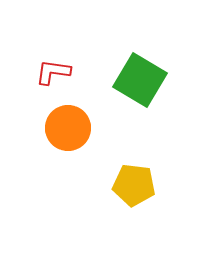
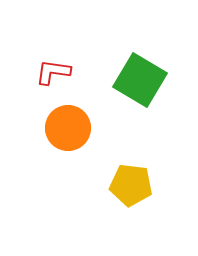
yellow pentagon: moved 3 px left
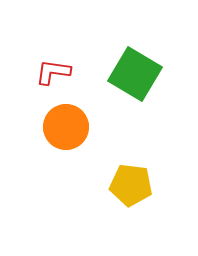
green square: moved 5 px left, 6 px up
orange circle: moved 2 px left, 1 px up
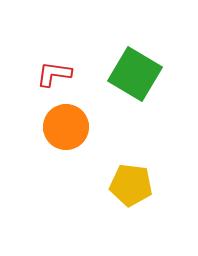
red L-shape: moved 1 px right, 2 px down
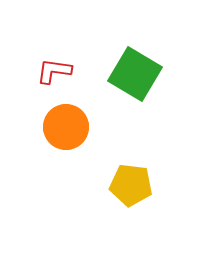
red L-shape: moved 3 px up
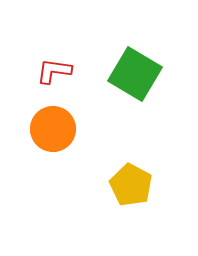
orange circle: moved 13 px left, 2 px down
yellow pentagon: rotated 21 degrees clockwise
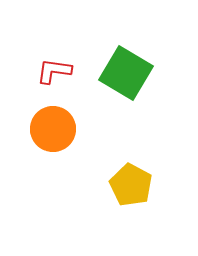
green square: moved 9 px left, 1 px up
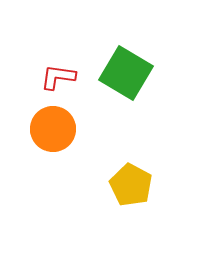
red L-shape: moved 4 px right, 6 px down
